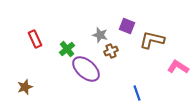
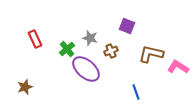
gray star: moved 10 px left, 3 px down
brown L-shape: moved 1 px left, 14 px down
blue line: moved 1 px left, 1 px up
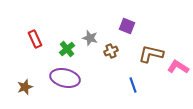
purple ellipse: moved 21 px left, 9 px down; rotated 28 degrees counterclockwise
blue line: moved 3 px left, 7 px up
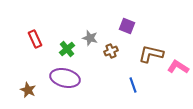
brown star: moved 3 px right, 3 px down; rotated 28 degrees counterclockwise
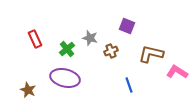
pink L-shape: moved 1 px left, 5 px down
blue line: moved 4 px left
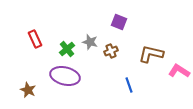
purple square: moved 8 px left, 4 px up
gray star: moved 4 px down
pink L-shape: moved 2 px right, 1 px up
purple ellipse: moved 2 px up
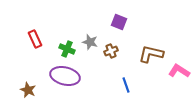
green cross: rotated 28 degrees counterclockwise
blue line: moved 3 px left
